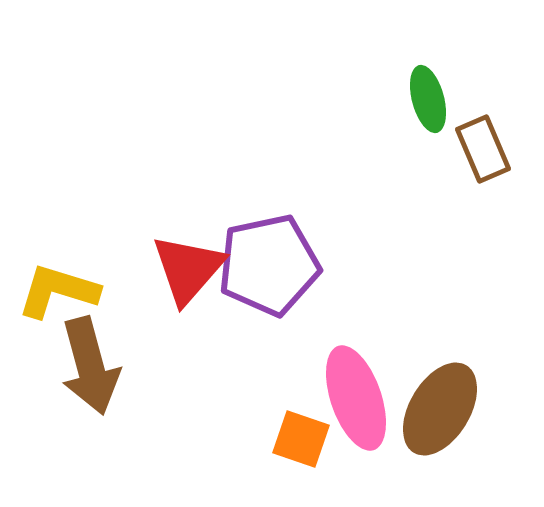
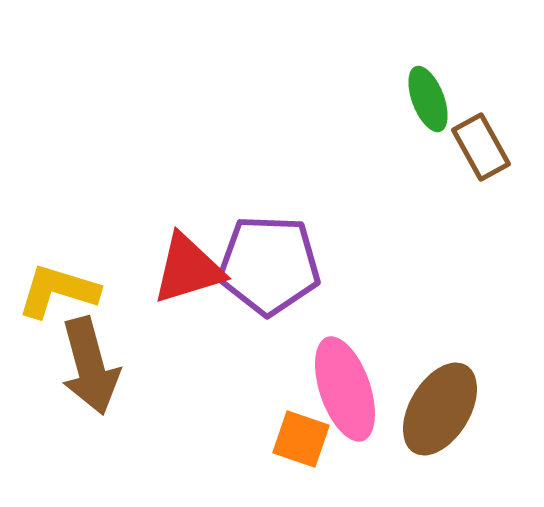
green ellipse: rotated 6 degrees counterclockwise
brown rectangle: moved 2 px left, 2 px up; rotated 6 degrees counterclockwise
purple pentagon: rotated 14 degrees clockwise
red triangle: rotated 32 degrees clockwise
pink ellipse: moved 11 px left, 9 px up
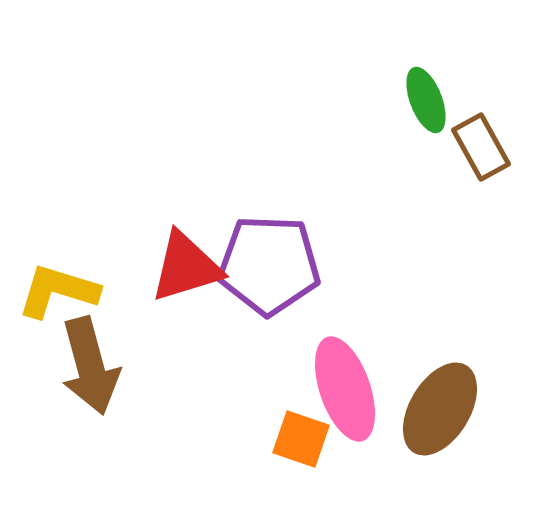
green ellipse: moved 2 px left, 1 px down
red triangle: moved 2 px left, 2 px up
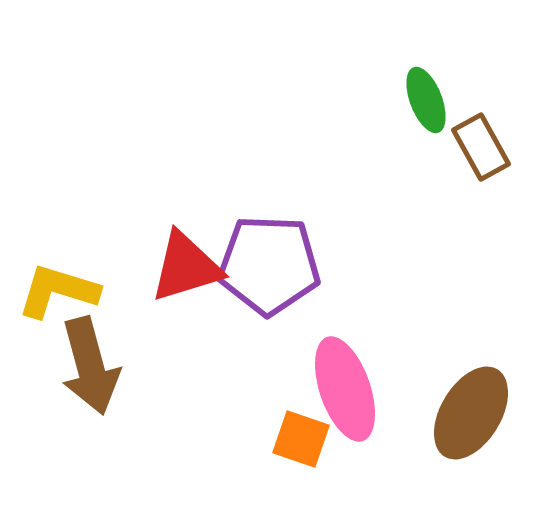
brown ellipse: moved 31 px right, 4 px down
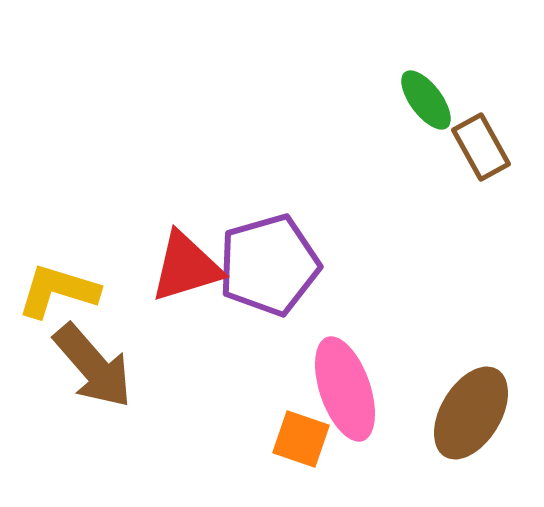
green ellipse: rotated 16 degrees counterclockwise
purple pentagon: rotated 18 degrees counterclockwise
brown arrow: moved 3 px right; rotated 26 degrees counterclockwise
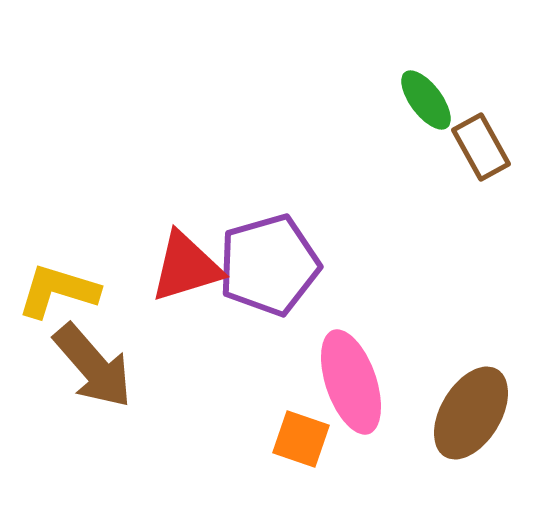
pink ellipse: moved 6 px right, 7 px up
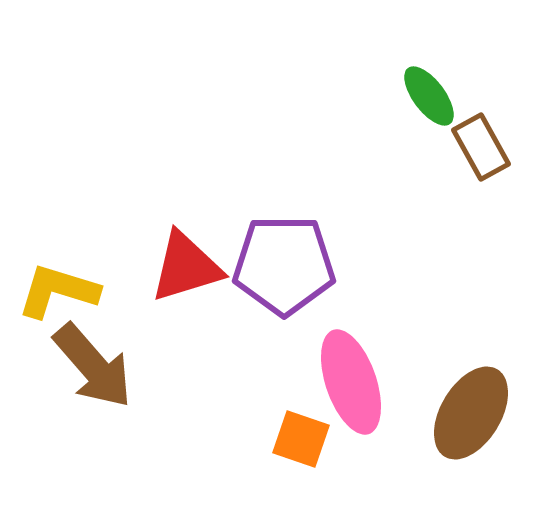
green ellipse: moved 3 px right, 4 px up
purple pentagon: moved 15 px right; rotated 16 degrees clockwise
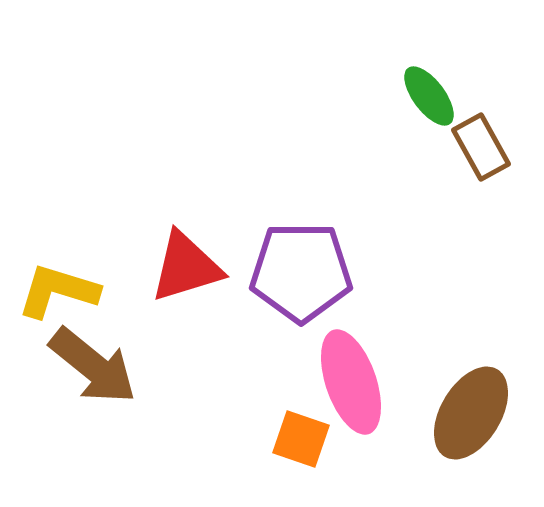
purple pentagon: moved 17 px right, 7 px down
brown arrow: rotated 10 degrees counterclockwise
